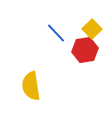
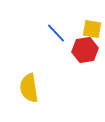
yellow square: rotated 36 degrees counterclockwise
yellow semicircle: moved 2 px left, 2 px down
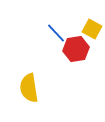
yellow square: rotated 18 degrees clockwise
red hexagon: moved 9 px left, 1 px up
